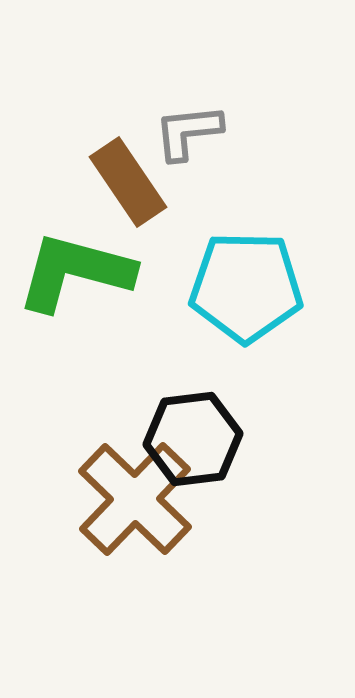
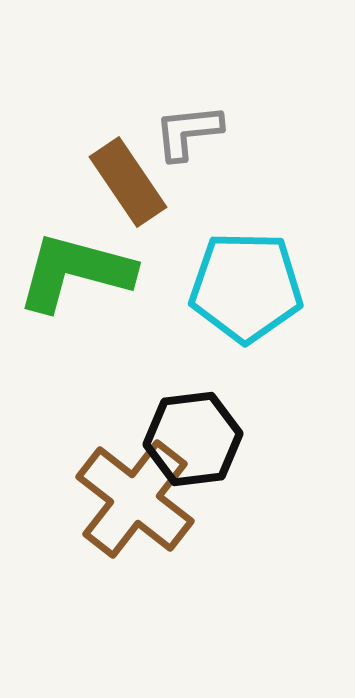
brown cross: rotated 6 degrees counterclockwise
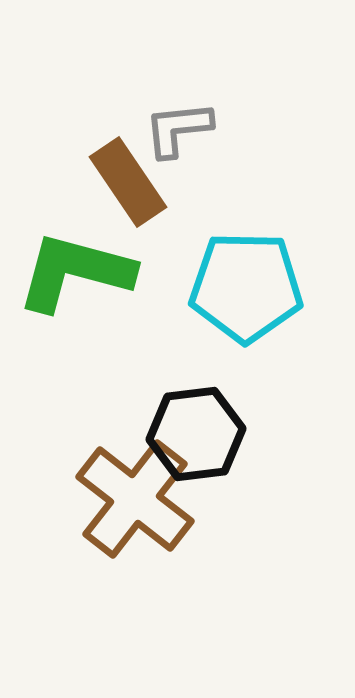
gray L-shape: moved 10 px left, 3 px up
black hexagon: moved 3 px right, 5 px up
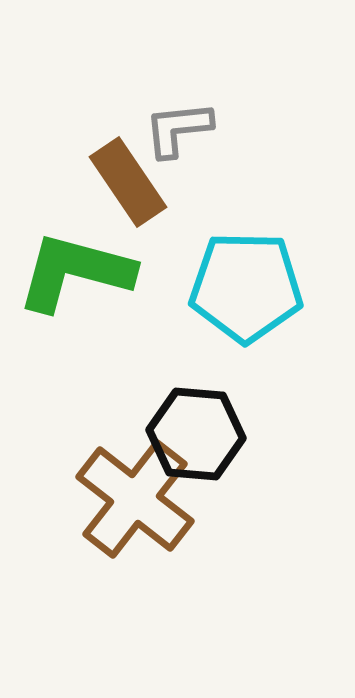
black hexagon: rotated 12 degrees clockwise
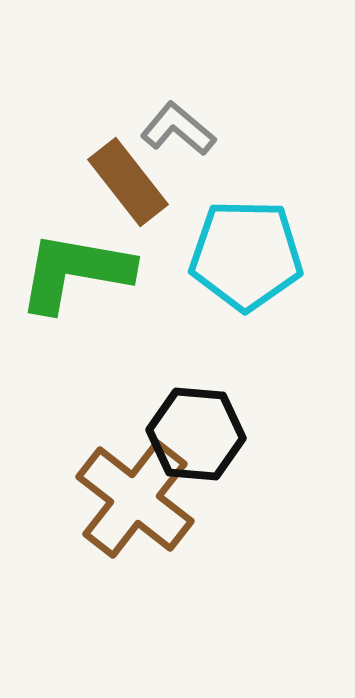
gray L-shape: rotated 46 degrees clockwise
brown rectangle: rotated 4 degrees counterclockwise
green L-shape: rotated 5 degrees counterclockwise
cyan pentagon: moved 32 px up
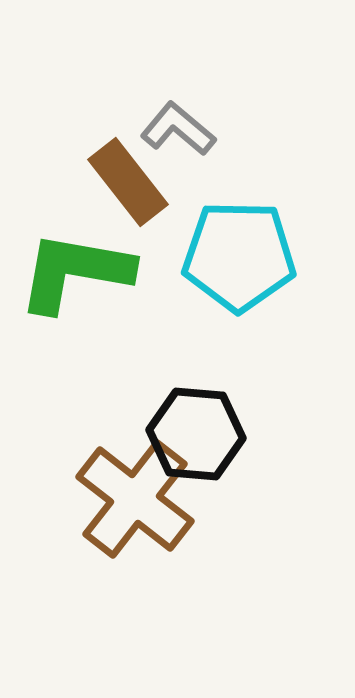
cyan pentagon: moved 7 px left, 1 px down
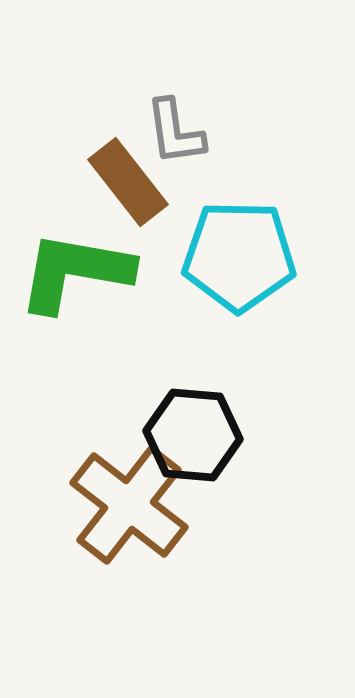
gray L-shape: moved 3 px left, 3 px down; rotated 138 degrees counterclockwise
black hexagon: moved 3 px left, 1 px down
brown cross: moved 6 px left, 6 px down
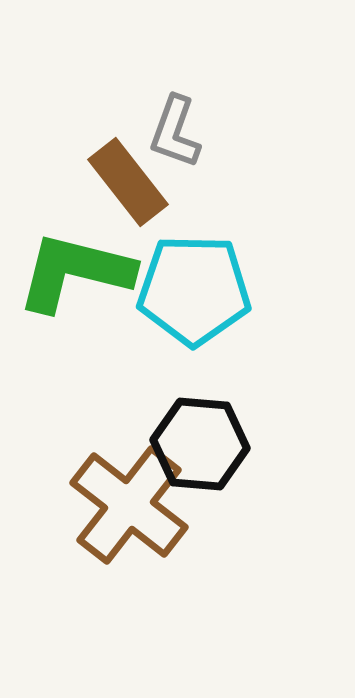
gray L-shape: rotated 28 degrees clockwise
cyan pentagon: moved 45 px left, 34 px down
green L-shape: rotated 4 degrees clockwise
black hexagon: moved 7 px right, 9 px down
